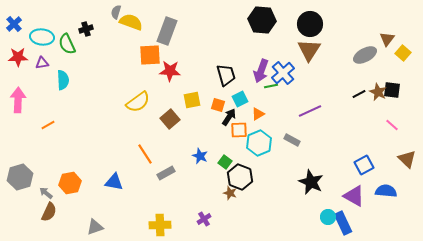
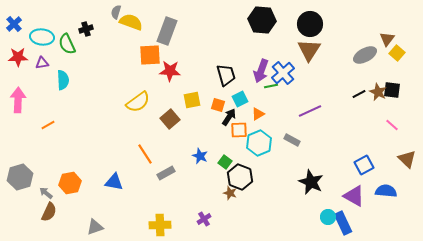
yellow square at (403, 53): moved 6 px left
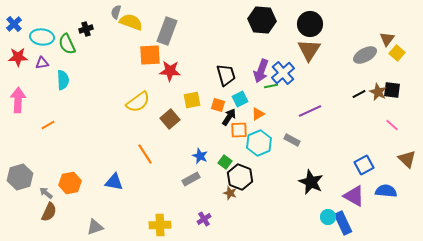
gray rectangle at (166, 173): moved 25 px right, 6 px down
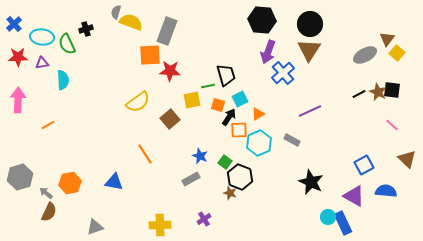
purple arrow at (261, 71): moved 7 px right, 19 px up
green line at (271, 86): moved 63 px left
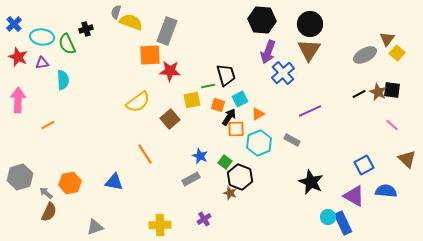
red star at (18, 57): rotated 24 degrees clockwise
orange square at (239, 130): moved 3 px left, 1 px up
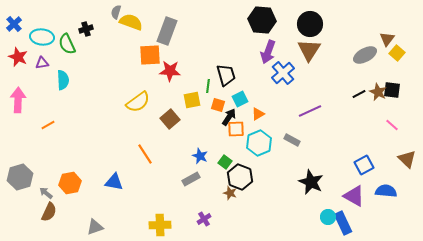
green line at (208, 86): rotated 72 degrees counterclockwise
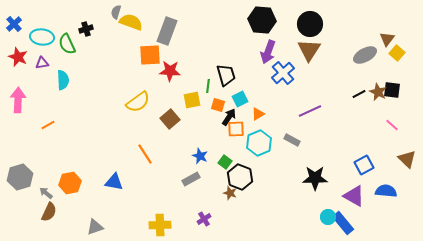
black star at (311, 182): moved 4 px right, 4 px up; rotated 25 degrees counterclockwise
blue rectangle at (343, 223): rotated 15 degrees counterclockwise
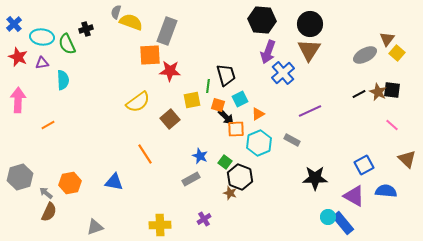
black arrow at (229, 117): moved 3 px left; rotated 102 degrees clockwise
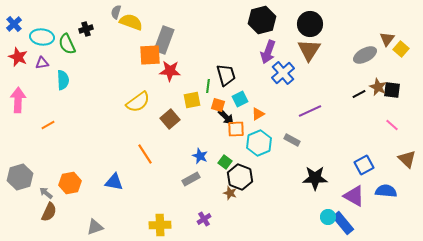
black hexagon at (262, 20): rotated 20 degrees counterclockwise
gray rectangle at (167, 31): moved 3 px left, 9 px down
yellow square at (397, 53): moved 4 px right, 4 px up
brown star at (378, 92): moved 5 px up
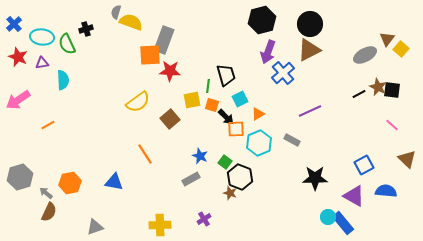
brown triangle at (309, 50): rotated 30 degrees clockwise
pink arrow at (18, 100): rotated 125 degrees counterclockwise
orange square at (218, 105): moved 6 px left
